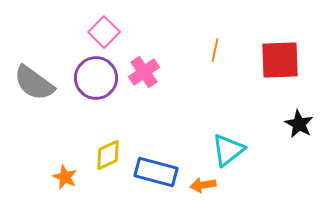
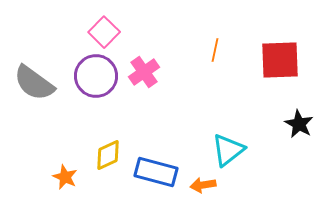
purple circle: moved 2 px up
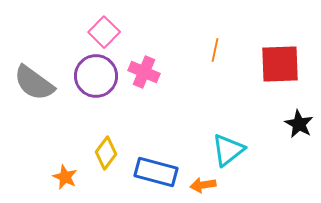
red square: moved 4 px down
pink cross: rotated 32 degrees counterclockwise
yellow diamond: moved 2 px left, 2 px up; rotated 28 degrees counterclockwise
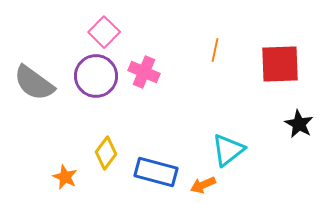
orange arrow: rotated 15 degrees counterclockwise
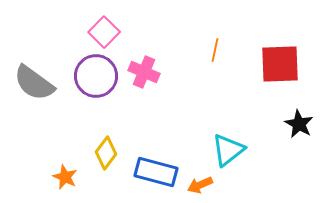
orange arrow: moved 3 px left
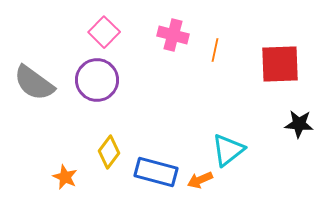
pink cross: moved 29 px right, 37 px up; rotated 8 degrees counterclockwise
purple circle: moved 1 px right, 4 px down
black star: rotated 24 degrees counterclockwise
yellow diamond: moved 3 px right, 1 px up
orange arrow: moved 5 px up
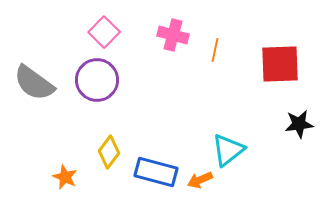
black star: rotated 12 degrees counterclockwise
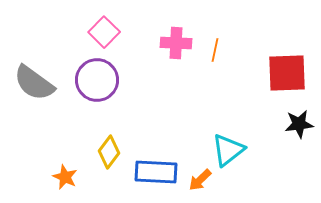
pink cross: moved 3 px right, 8 px down; rotated 12 degrees counterclockwise
red square: moved 7 px right, 9 px down
blue rectangle: rotated 12 degrees counterclockwise
orange arrow: rotated 20 degrees counterclockwise
